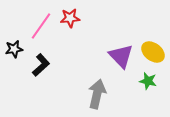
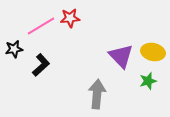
pink line: rotated 24 degrees clockwise
yellow ellipse: rotated 25 degrees counterclockwise
green star: rotated 30 degrees counterclockwise
gray arrow: rotated 8 degrees counterclockwise
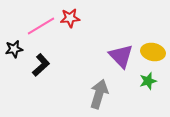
gray arrow: moved 2 px right; rotated 12 degrees clockwise
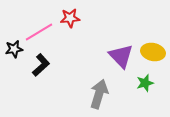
pink line: moved 2 px left, 6 px down
green star: moved 3 px left, 2 px down
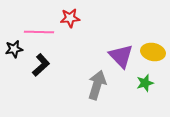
pink line: rotated 32 degrees clockwise
gray arrow: moved 2 px left, 9 px up
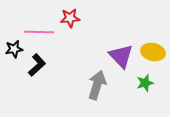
black L-shape: moved 4 px left
